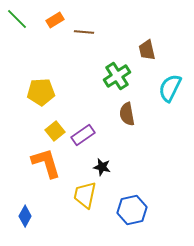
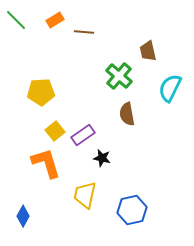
green line: moved 1 px left, 1 px down
brown trapezoid: moved 1 px right, 1 px down
green cross: moved 2 px right; rotated 16 degrees counterclockwise
black star: moved 9 px up
blue diamond: moved 2 px left
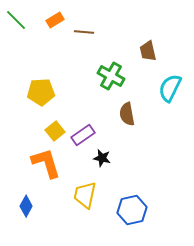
green cross: moved 8 px left; rotated 12 degrees counterclockwise
blue diamond: moved 3 px right, 10 px up
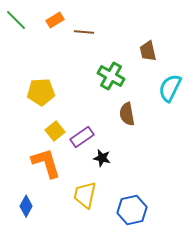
purple rectangle: moved 1 px left, 2 px down
